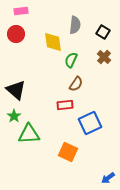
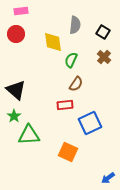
green triangle: moved 1 px down
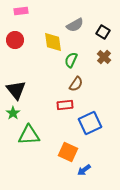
gray semicircle: rotated 54 degrees clockwise
red circle: moved 1 px left, 6 px down
black triangle: rotated 10 degrees clockwise
green star: moved 1 px left, 3 px up
blue arrow: moved 24 px left, 8 px up
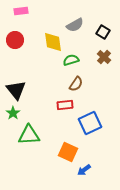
green semicircle: rotated 49 degrees clockwise
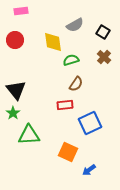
blue arrow: moved 5 px right
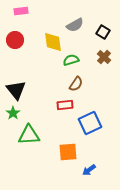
orange square: rotated 30 degrees counterclockwise
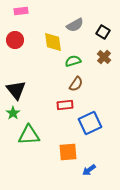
green semicircle: moved 2 px right, 1 px down
